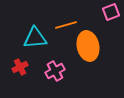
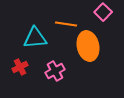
pink square: moved 8 px left; rotated 24 degrees counterclockwise
orange line: moved 1 px up; rotated 25 degrees clockwise
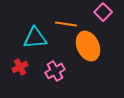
orange ellipse: rotated 12 degrees counterclockwise
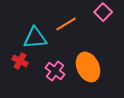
orange line: rotated 40 degrees counterclockwise
orange ellipse: moved 21 px down
red cross: moved 6 px up; rotated 35 degrees counterclockwise
pink cross: rotated 24 degrees counterclockwise
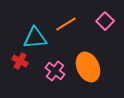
pink square: moved 2 px right, 9 px down
